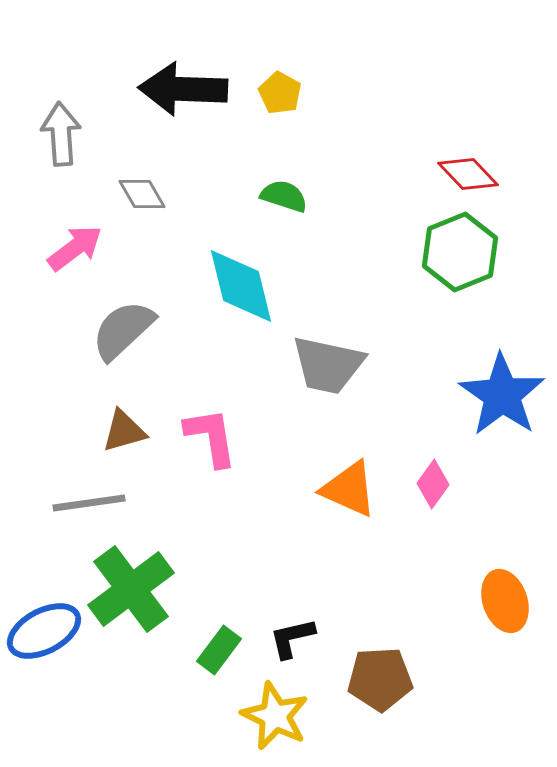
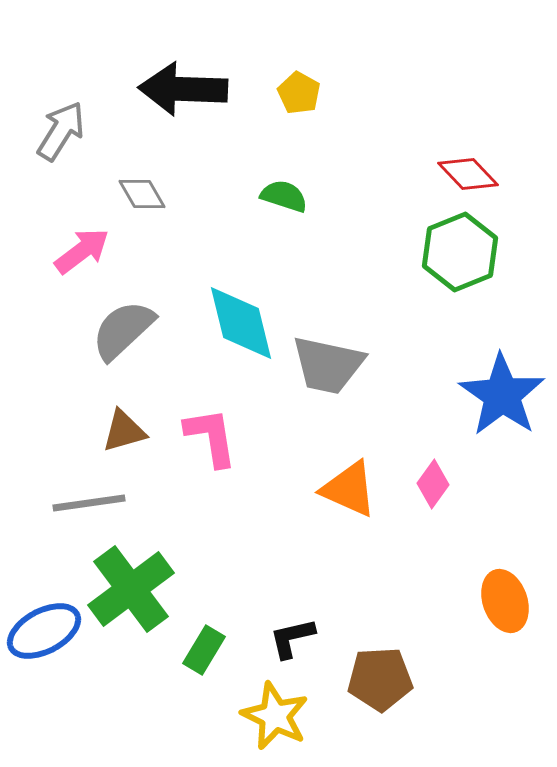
yellow pentagon: moved 19 px right
gray arrow: moved 3 px up; rotated 36 degrees clockwise
pink arrow: moved 7 px right, 3 px down
cyan diamond: moved 37 px down
green rectangle: moved 15 px left; rotated 6 degrees counterclockwise
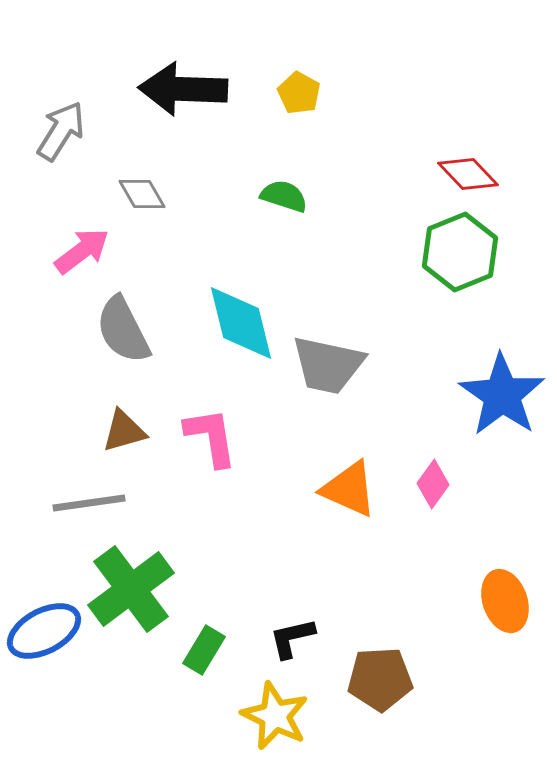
gray semicircle: rotated 74 degrees counterclockwise
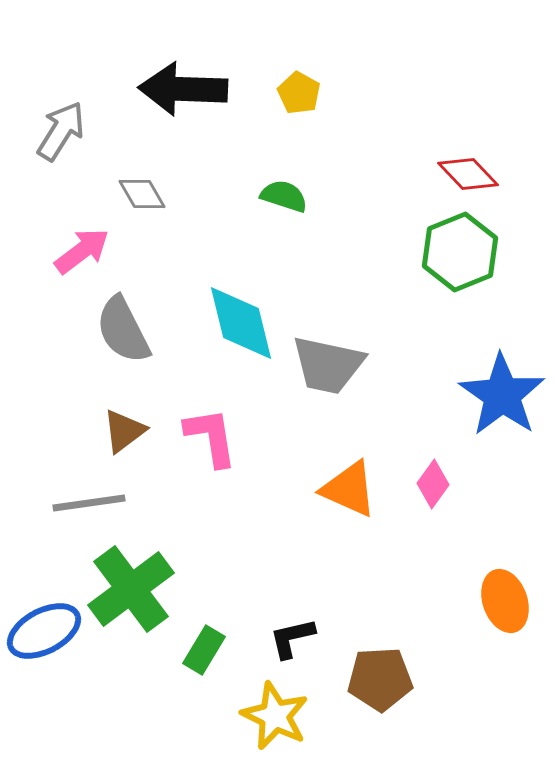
brown triangle: rotated 21 degrees counterclockwise
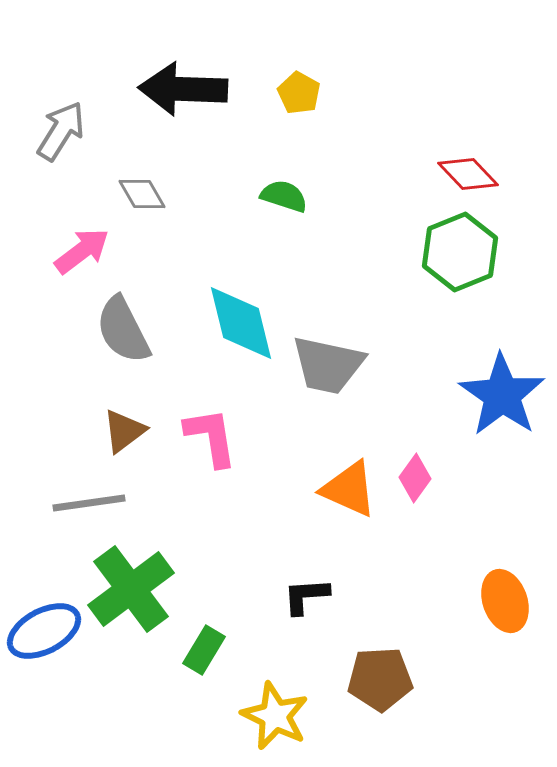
pink diamond: moved 18 px left, 6 px up
black L-shape: moved 14 px right, 42 px up; rotated 9 degrees clockwise
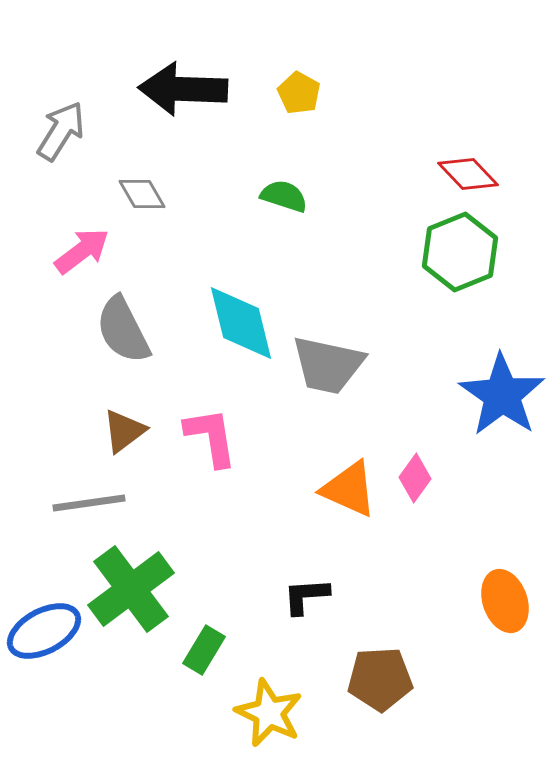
yellow star: moved 6 px left, 3 px up
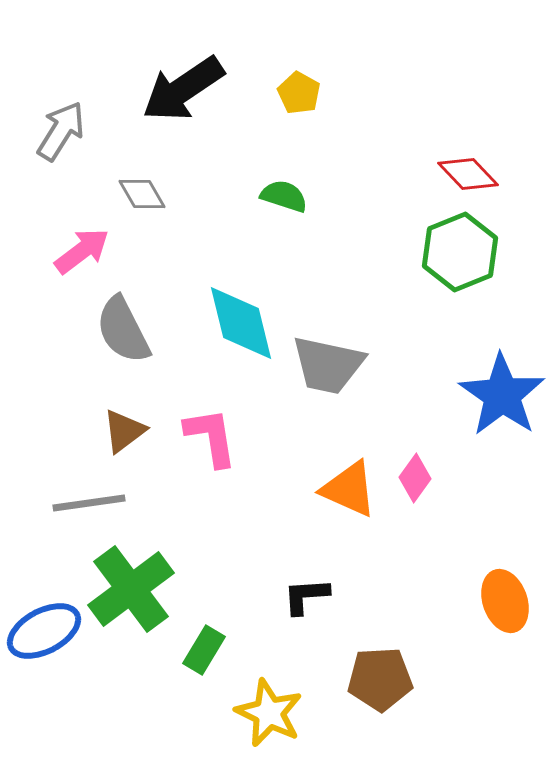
black arrow: rotated 36 degrees counterclockwise
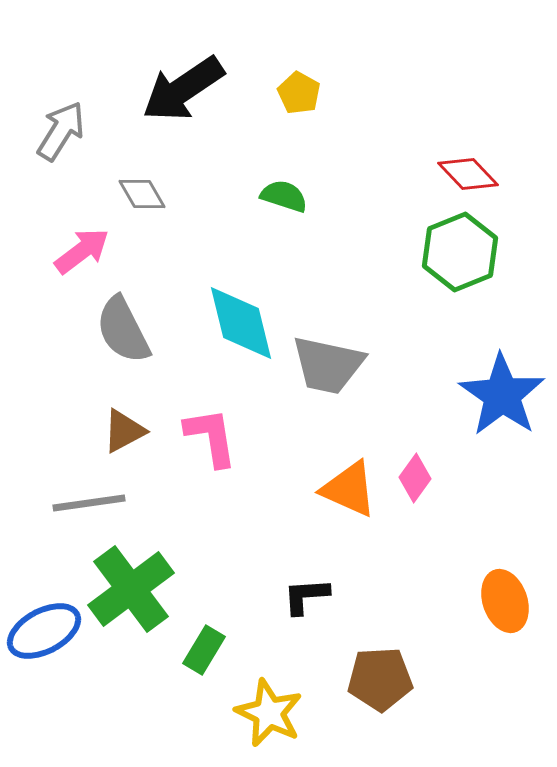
brown triangle: rotated 9 degrees clockwise
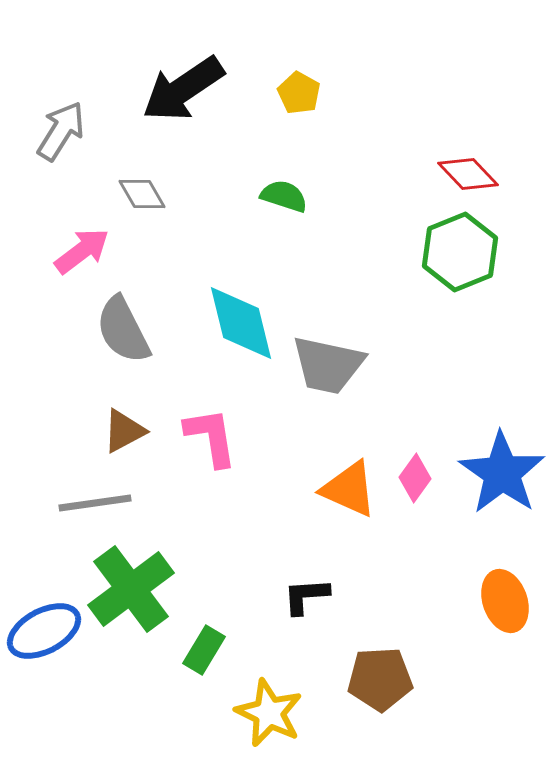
blue star: moved 78 px down
gray line: moved 6 px right
